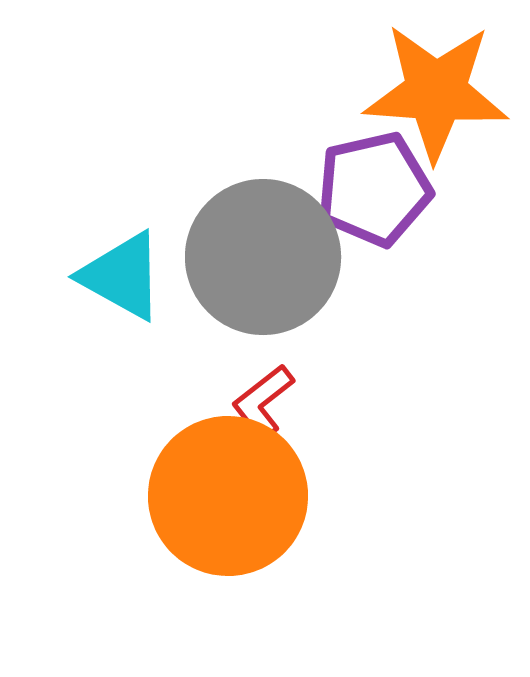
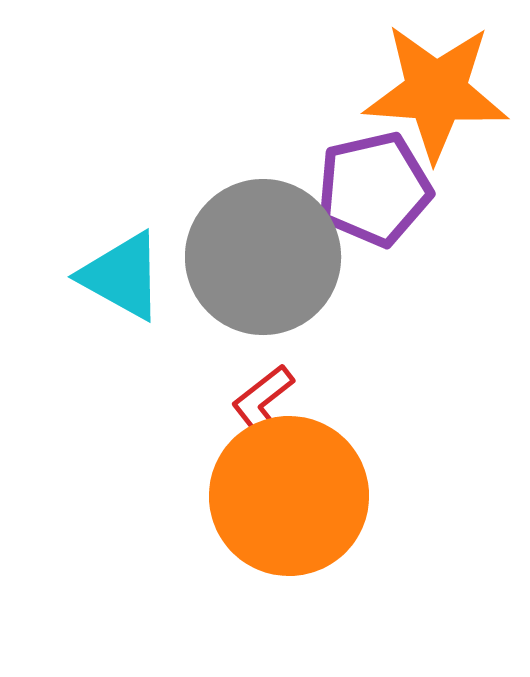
orange circle: moved 61 px right
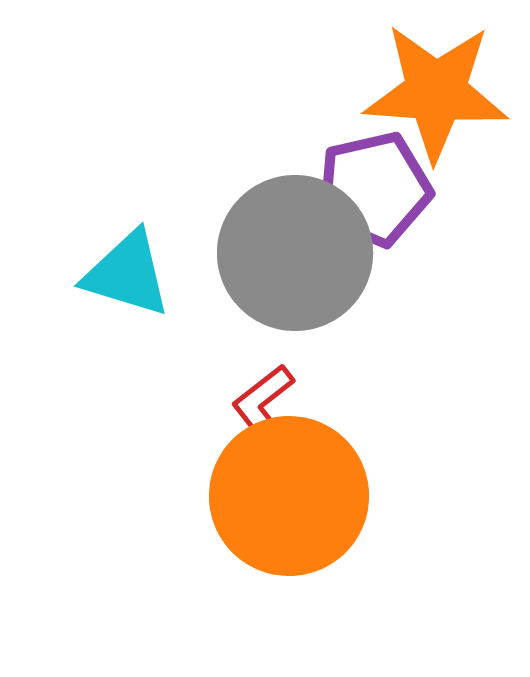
gray circle: moved 32 px right, 4 px up
cyan triangle: moved 5 px right, 2 px up; rotated 12 degrees counterclockwise
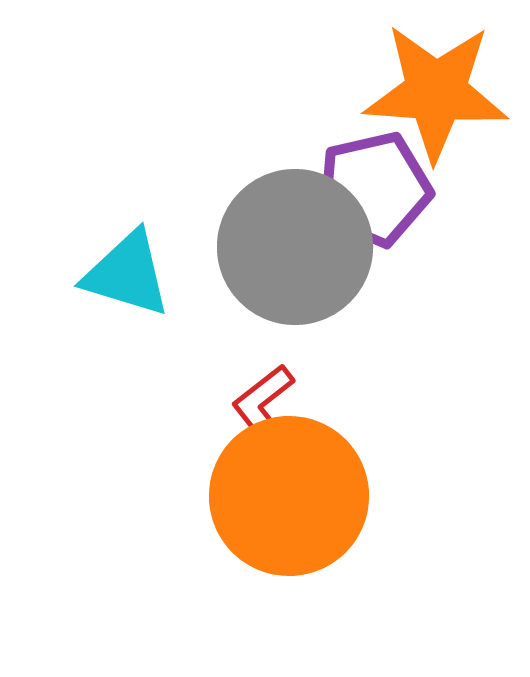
gray circle: moved 6 px up
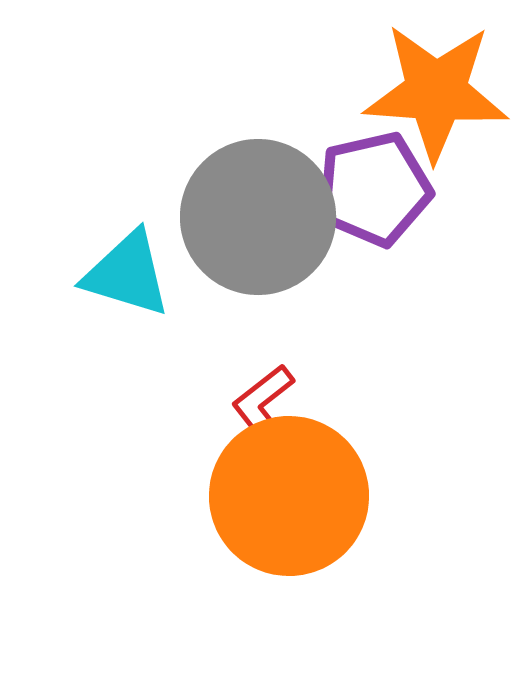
gray circle: moved 37 px left, 30 px up
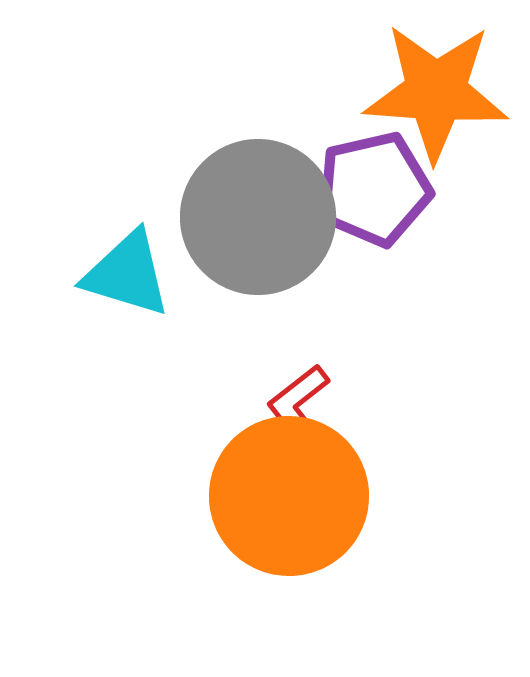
red L-shape: moved 35 px right
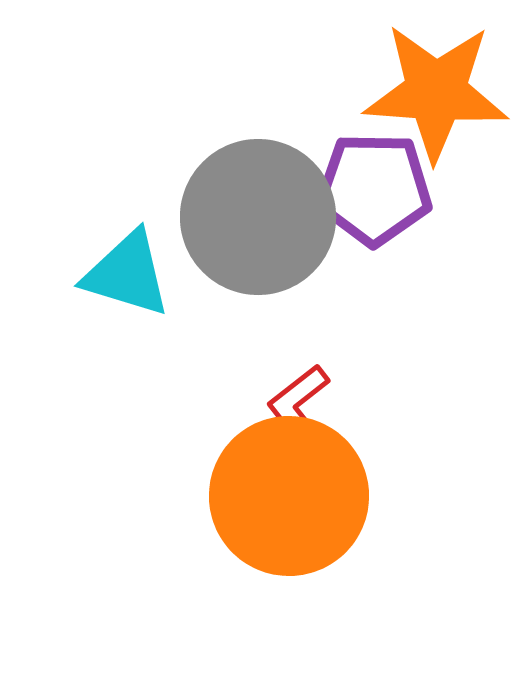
purple pentagon: rotated 14 degrees clockwise
